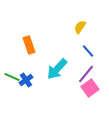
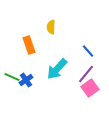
yellow semicircle: moved 29 px left; rotated 32 degrees counterclockwise
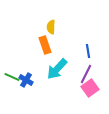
orange rectangle: moved 16 px right
blue line: rotated 32 degrees clockwise
purple line: rotated 12 degrees counterclockwise
blue cross: rotated 24 degrees counterclockwise
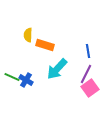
yellow semicircle: moved 23 px left, 8 px down
orange rectangle: rotated 54 degrees counterclockwise
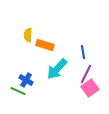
blue line: moved 5 px left, 1 px down
green line: moved 6 px right, 14 px down
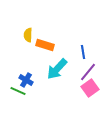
purple line: moved 2 px right, 2 px up; rotated 12 degrees clockwise
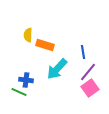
blue cross: rotated 24 degrees counterclockwise
green line: moved 1 px right, 1 px down
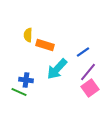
blue line: rotated 64 degrees clockwise
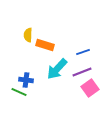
blue line: rotated 16 degrees clockwise
purple line: moved 6 px left; rotated 30 degrees clockwise
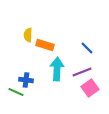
blue line: moved 4 px right, 4 px up; rotated 64 degrees clockwise
cyan arrow: rotated 140 degrees clockwise
green line: moved 3 px left
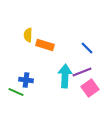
cyan arrow: moved 8 px right, 7 px down
